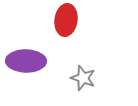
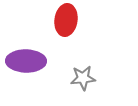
gray star: rotated 25 degrees counterclockwise
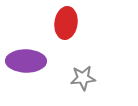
red ellipse: moved 3 px down
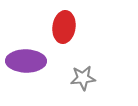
red ellipse: moved 2 px left, 4 px down
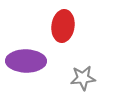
red ellipse: moved 1 px left, 1 px up
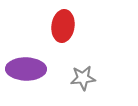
purple ellipse: moved 8 px down
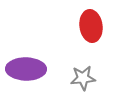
red ellipse: moved 28 px right; rotated 16 degrees counterclockwise
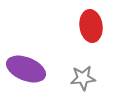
purple ellipse: rotated 21 degrees clockwise
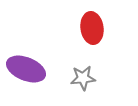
red ellipse: moved 1 px right, 2 px down
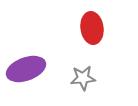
purple ellipse: rotated 42 degrees counterclockwise
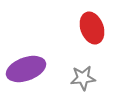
red ellipse: rotated 12 degrees counterclockwise
